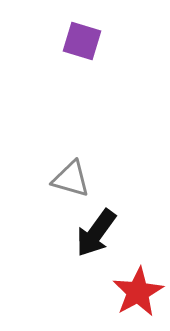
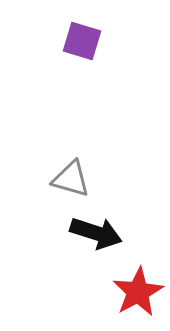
black arrow: rotated 108 degrees counterclockwise
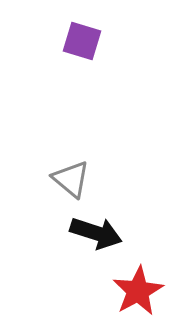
gray triangle: rotated 24 degrees clockwise
red star: moved 1 px up
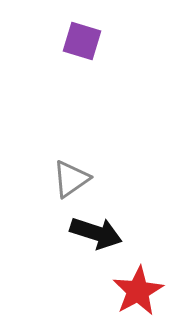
gray triangle: rotated 45 degrees clockwise
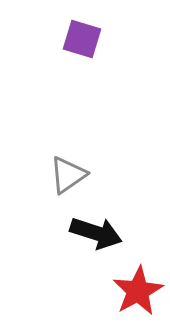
purple square: moved 2 px up
gray triangle: moved 3 px left, 4 px up
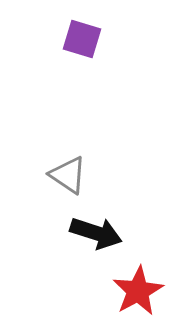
gray triangle: rotated 51 degrees counterclockwise
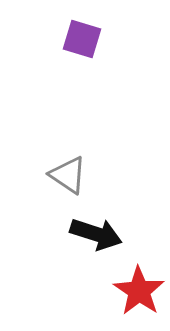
black arrow: moved 1 px down
red star: moved 1 px right; rotated 9 degrees counterclockwise
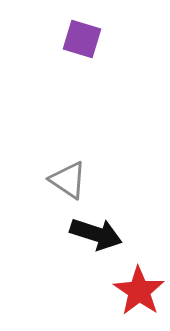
gray triangle: moved 5 px down
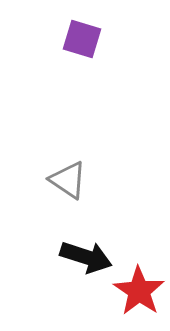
black arrow: moved 10 px left, 23 px down
